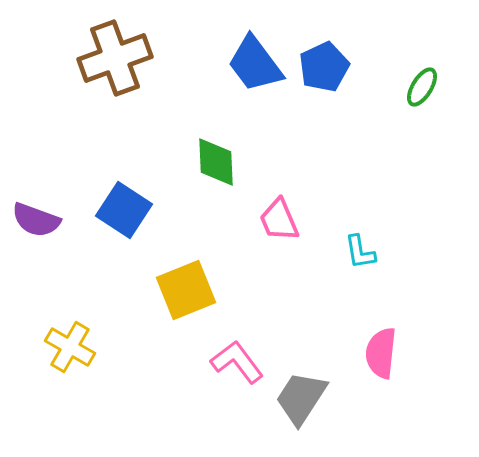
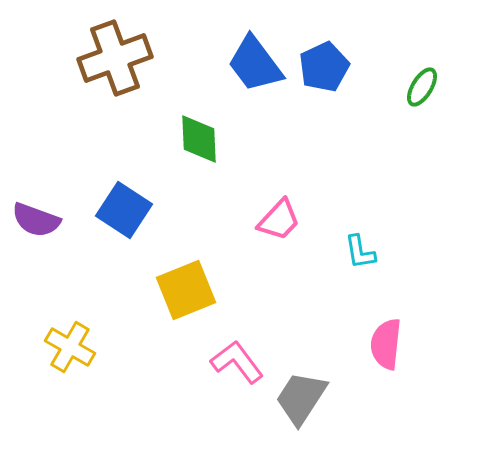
green diamond: moved 17 px left, 23 px up
pink trapezoid: rotated 114 degrees counterclockwise
pink semicircle: moved 5 px right, 9 px up
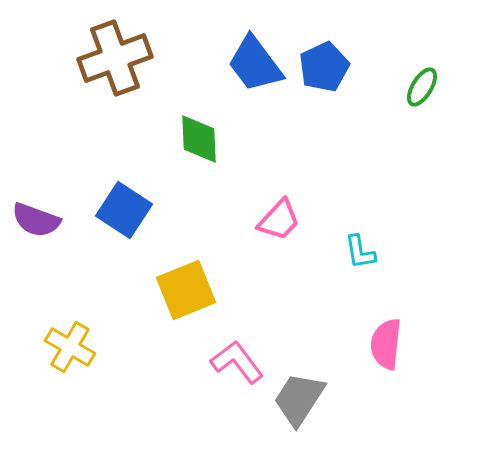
gray trapezoid: moved 2 px left, 1 px down
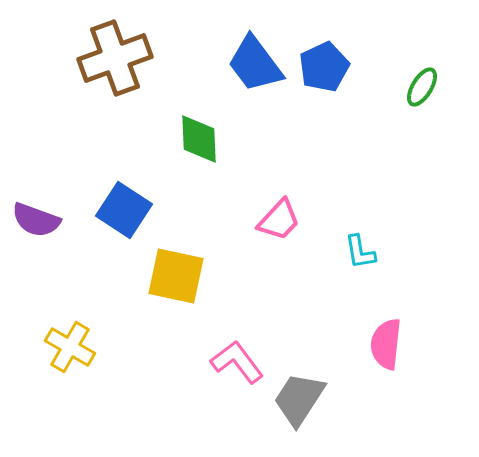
yellow square: moved 10 px left, 14 px up; rotated 34 degrees clockwise
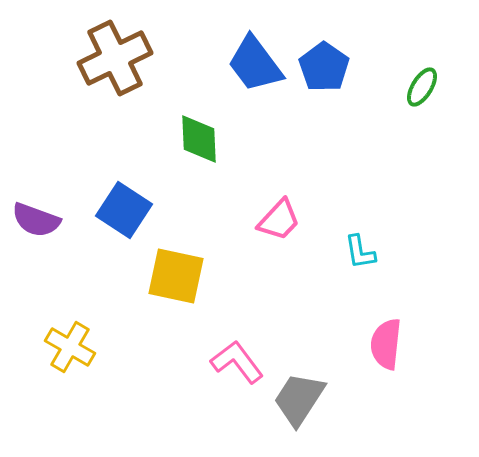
brown cross: rotated 6 degrees counterclockwise
blue pentagon: rotated 12 degrees counterclockwise
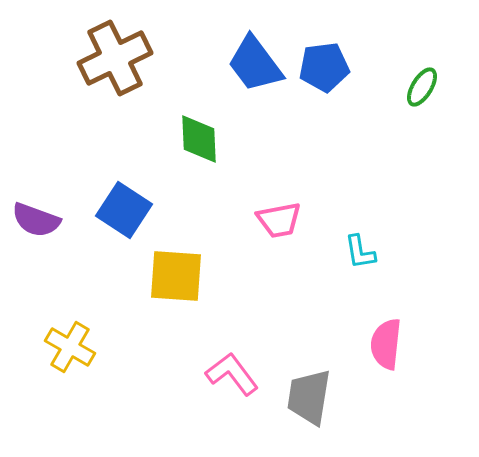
blue pentagon: rotated 30 degrees clockwise
pink trapezoid: rotated 36 degrees clockwise
yellow square: rotated 8 degrees counterclockwise
pink L-shape: moved 5 px left, 12 px down
gray trapezoid: moved 10 px right, 2 px up; rotated 24 degrees counterclockwise
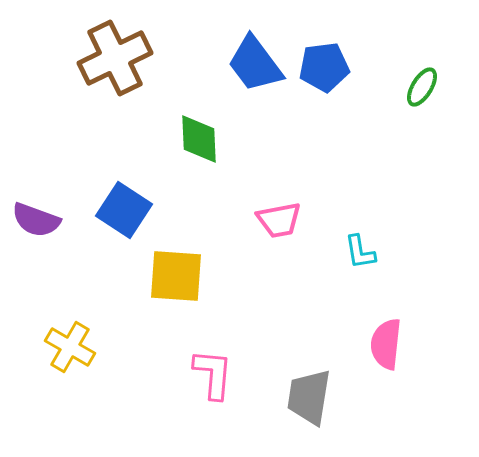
pink L-shape: moved 19 px left; rotated 42 degrees clockwise
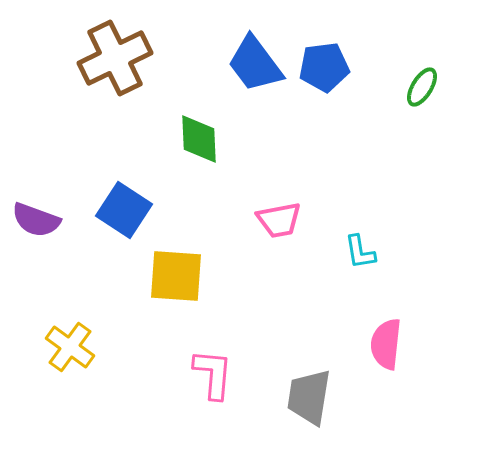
yellow cross: rotated 6 degrees clockwise
